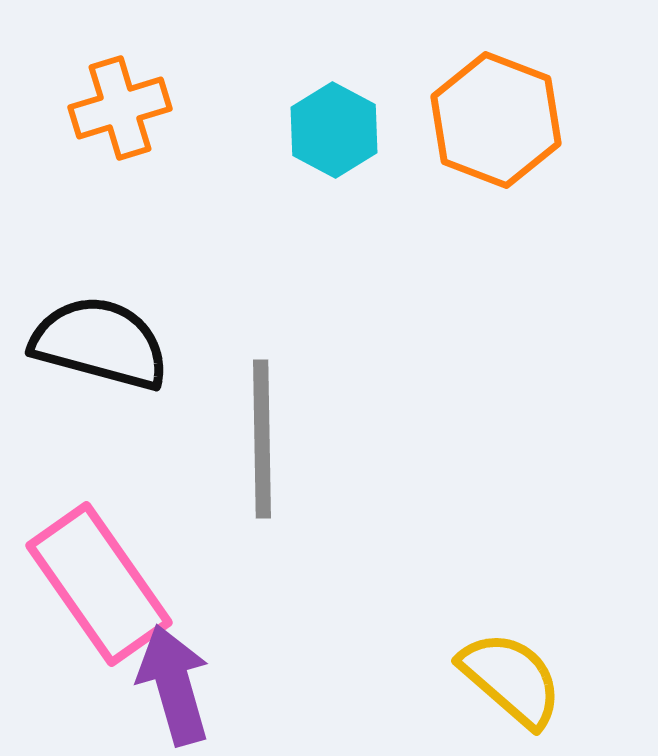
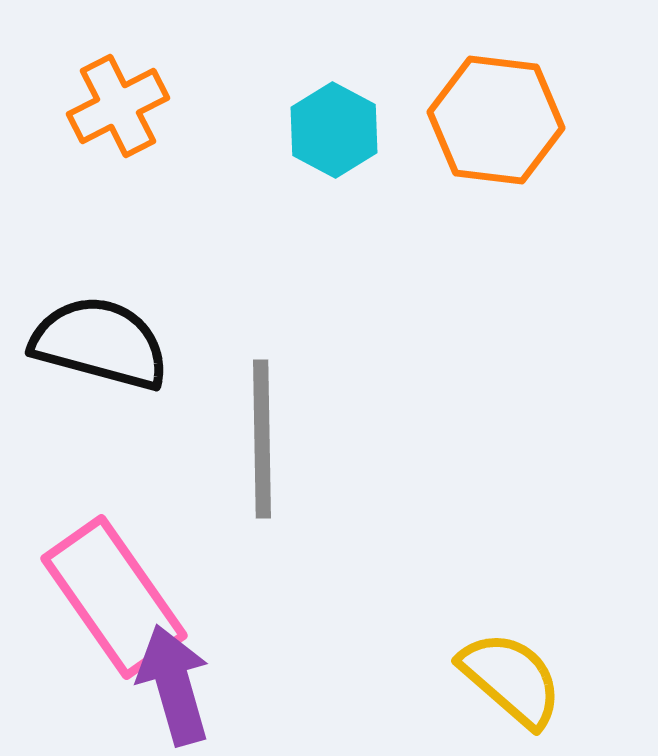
orange cross: moved 2 px left, 2 px up; rotated 10 degrees counterclockwise
orange hexagon: rotated 14 degrees counterclockwise
pink rectangle: moved 15 px right, 13 px down
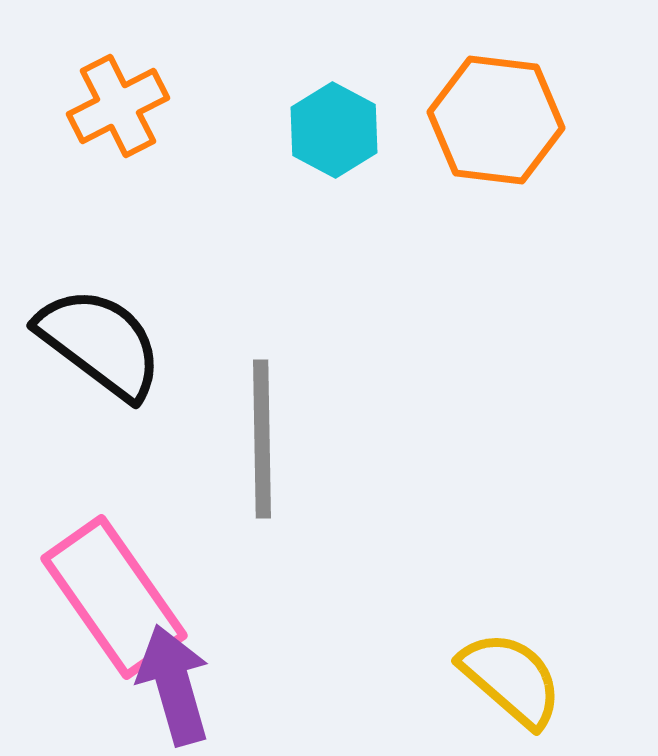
black semicircle: rotated 22 degrees clockwise
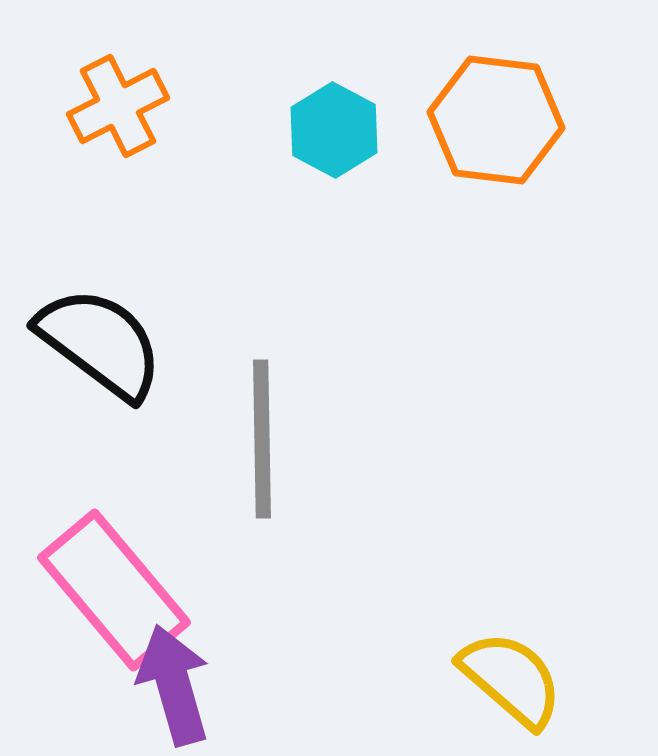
pink rectangle: moved 7 px up; rotated 5 degrees counterclockwise
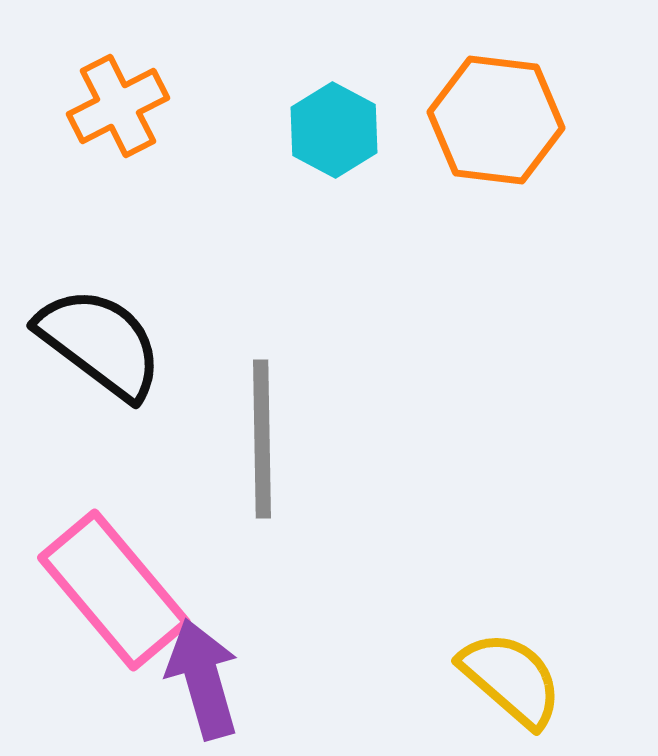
purple arrow: moved 29 px right, 6 px up
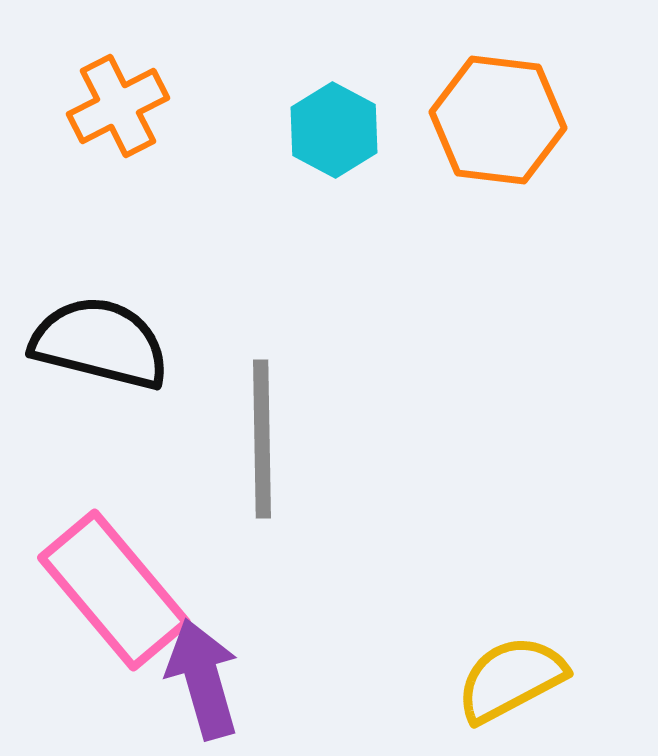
orange hexagon: moved 2 px right
black semicircle: rotated 23 degrees counterclockwise
yellow semicircle: rotated 69 degrees counterclockwise
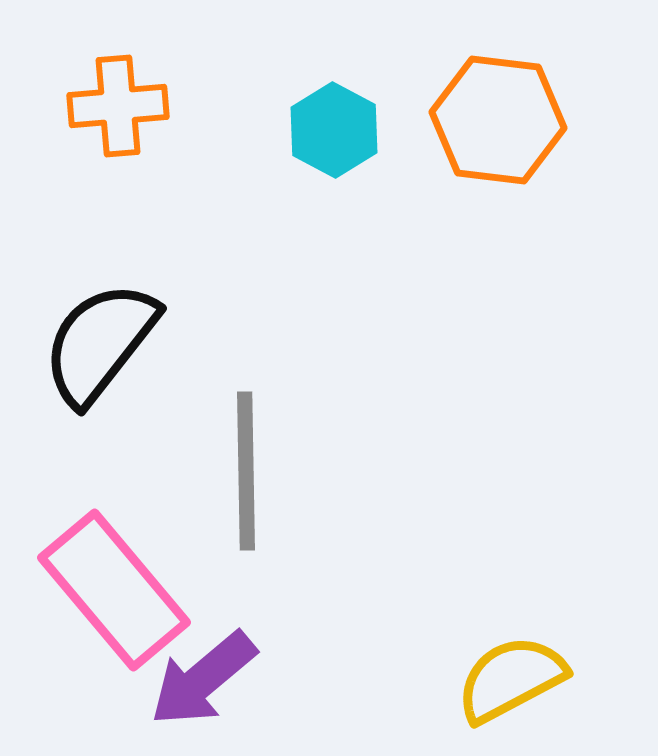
orange cross: rotated 22 degrees clockwise
black semicircle: rotated 66 degrees counterclockwise
gray line: moved 16 px left, 32 px down
purple arrow: rotated 114 degrees counterclockwise
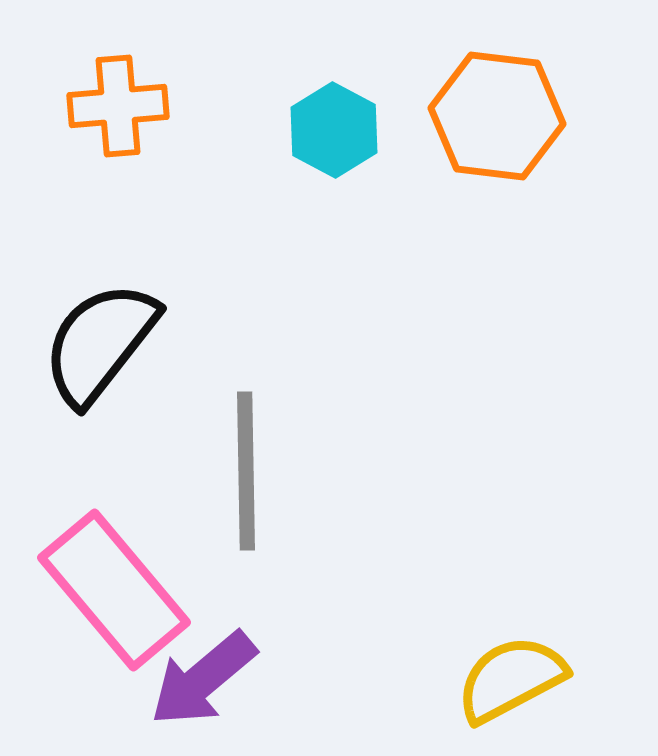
orange hexagon: moved 1 px left, 4 px up
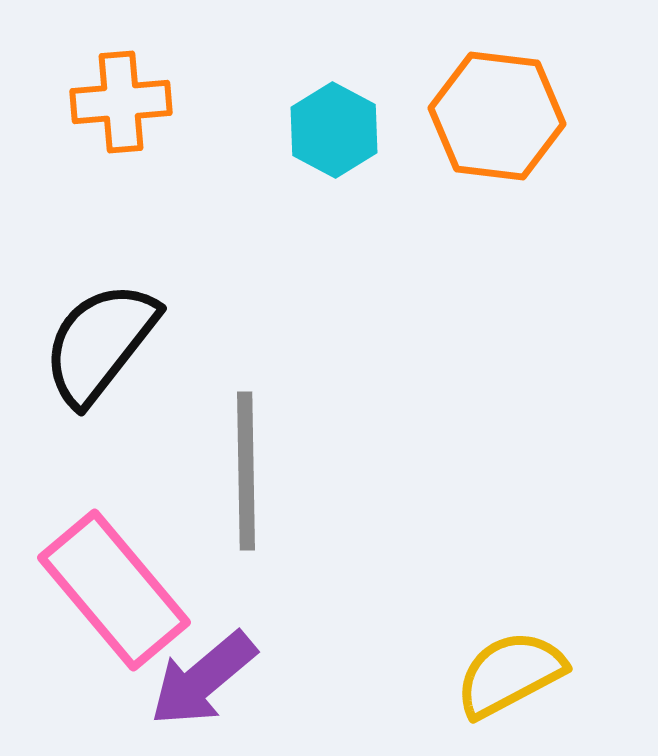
orange cross: moved 3 px right, 4 px up
yellow semicircle: moved 1 px left, 5 px up
